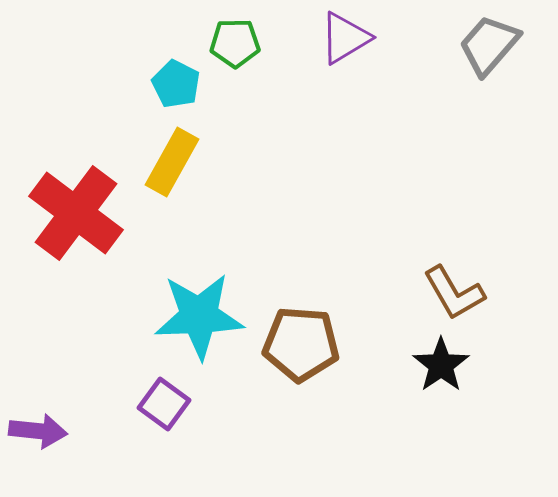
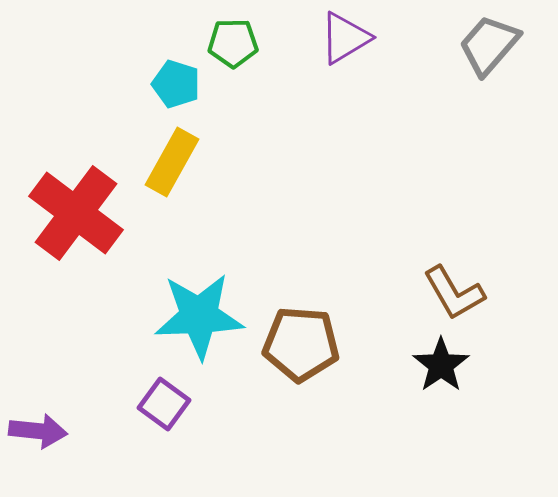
green pentagon: moved 2 px left
cyan pentagon: rotated 9 degrees counterclockwise
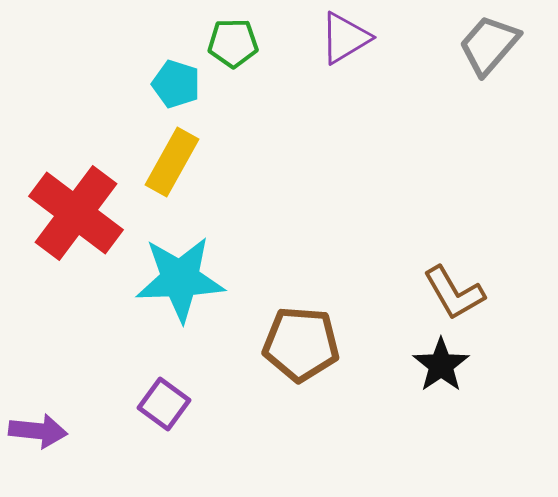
cyan star: moved 19 px left, 37 px up
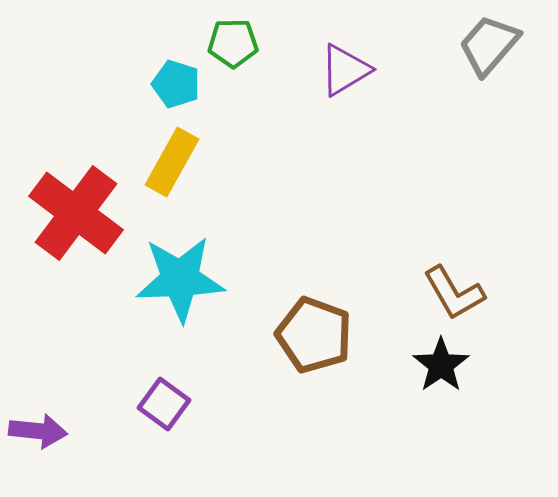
purple triangle: moved 32 px down
brown pentagon: moved 13 px right, 9 px up; rotated 16 degrees clockwise
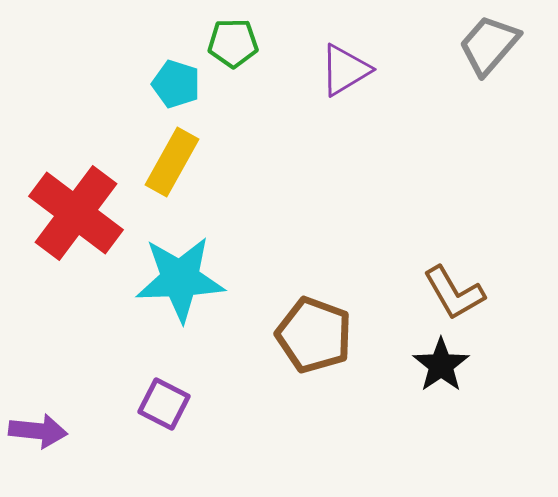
purple square: rotated 9 degrees counterclockwise
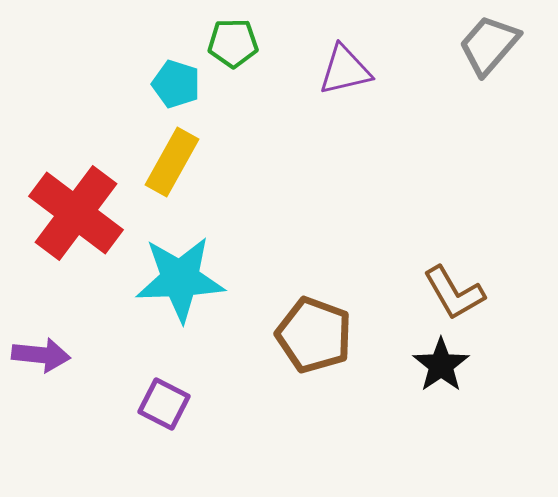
purple triangle: rotated 18 degrees clockwise
purple arrow: moved 3 px right, 76 px up
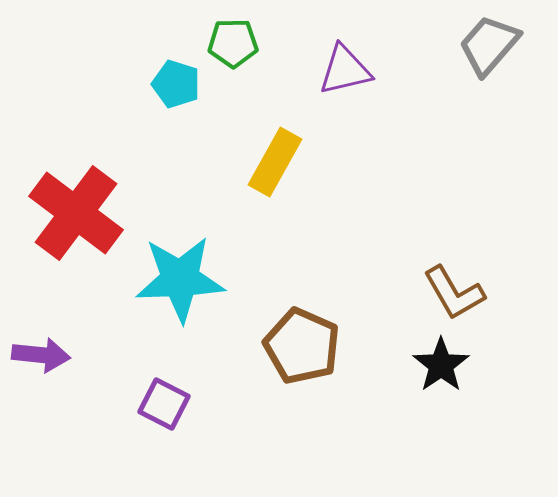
yellow rectangle: moved 103 px right
brown pentagon: moved 12 px left, 11 px down; rotated 4 degrees clockwise
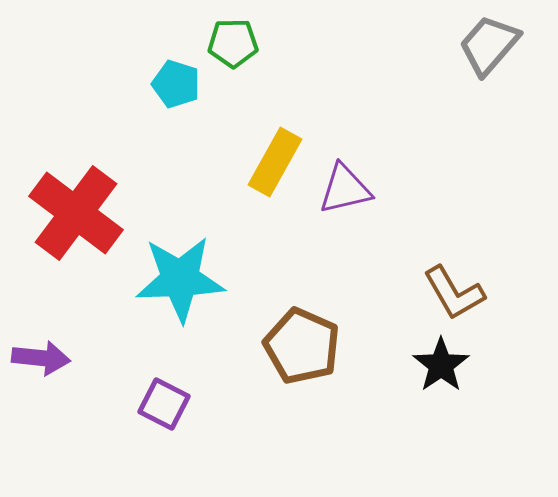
purple triangle: moved 119 px down
purple arrow: moved 3 px down
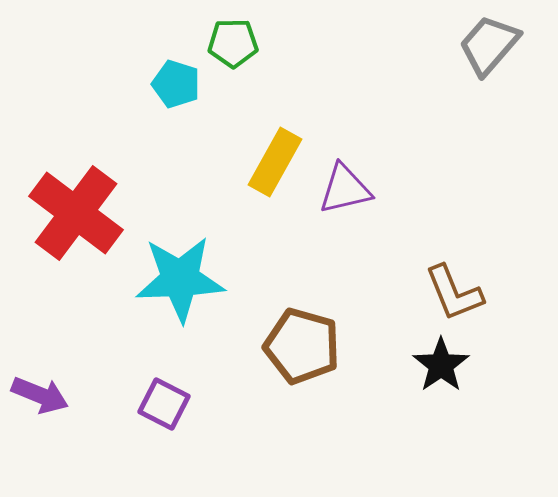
brown L-shape: rotated 8 degrees clockwise
brown pentagon: rotated 8 degrees counterclockwise
purple arrow: moved 1 px left, 37 px down; rotated 16 degrees clockwise
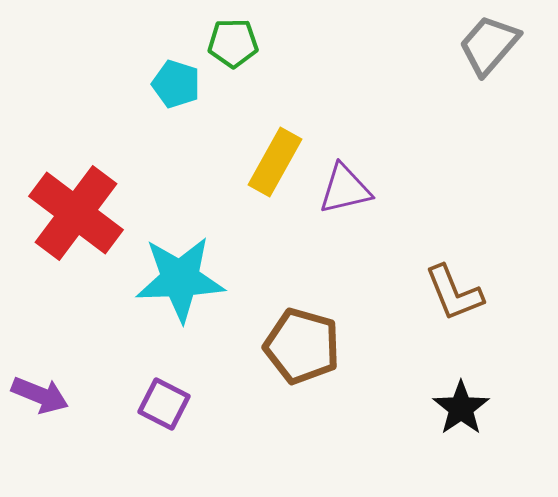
black star: moved 20 px right, 43 px down
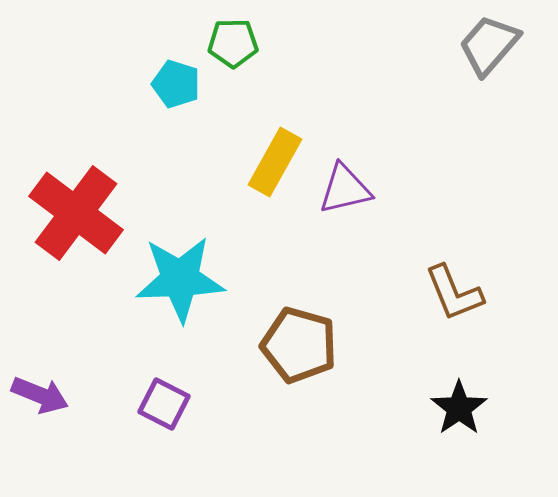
brown pentagon: moved 3 px left, 1 px up
black star: moved 2 px left
